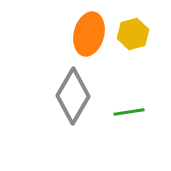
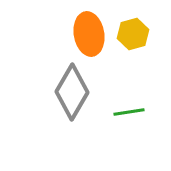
orange ellipse: rotated 24 degrees counterclockwise
gray diamond: moved 1 px left, 4 px up
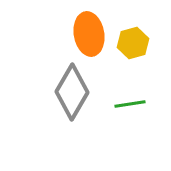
yellow hexagon: moved 9 px down
green line: moved 1 px right, 8 px up
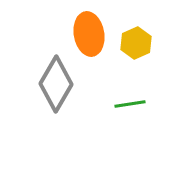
yellow hexagon: moved 3 px right; rotated 8 degrees counterclockwise
gray diamond: moved 16 px left, 8 px up
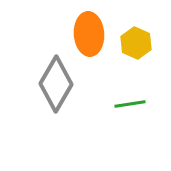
orange ellipse: rotated 6 degrees clockwise
yellow hexagon: rotated 12 degrees counterclockwise
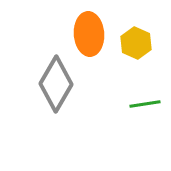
green line: moved 15 px right
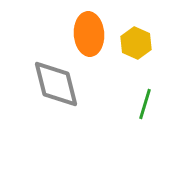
gray diamond: rotated 44 degrees counterclockwise
green line: rotated 64 degrees counterclockwise
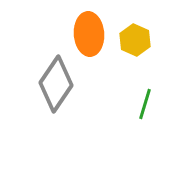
yellow hexagon: moved 1 px left, 3 px up
gray diamond: rotated 48 degrees clockwise
